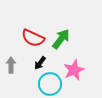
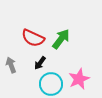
gray arrow: rotated 21 degrees counterclockwise
pink star: moved 5 px right, 9 px down
cyan circle: moved 1 px right
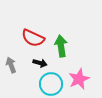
green arrow: moved 7 px down; rotated 45 degrees counterclockwise
black arrow: rotated 112 degrees counterclockwise
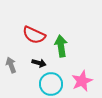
red semicircle: moved 1 px right, 3 px up
black arrow: moved 1 px left
pink star: moved 3 px right, 2 px down
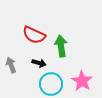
pink star: rotated 15 degrees counterclockwise
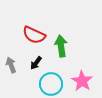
black arrow: moved 3 px left; rotated 112 degrees clockwise
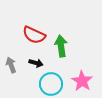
black arrow: rotated 112 degrees counterclockwise
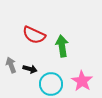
green arrow: moved 1 px right
black arrow: moved 6 px left, 6 px down
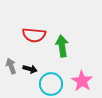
red semicircle: rotated 20 degrees counterclockwise
gray arrow: moved 1 px down
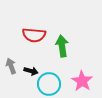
black arrow: moved 1 px right, 2 px down
cyan circle: moved 2 px left
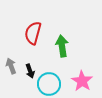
red semicircle: moved 1 px left, 2 px up; rotated 100 degrees clockwise
black arrow: moved 1 px left; rotated 56 degrees clockwise
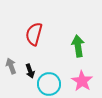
red semicircle: moved 1 px right, 1 px down
green arrow: moved 16 px right
